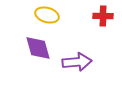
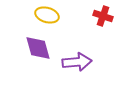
red cross: rotated 18 degrees clockwise
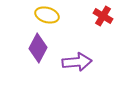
red cross: rotated 12 degrees clockwise
purple diamond: rotated 44 degrees clockwise
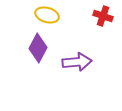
red cross: rotated 12 degrees counterclockwise
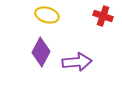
purple diamond: moved 3 px right, 4 px down
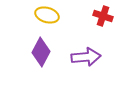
purple arrow: moved 9 px right, 5 px up
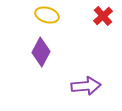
red cross: rotated 30 degrees clockwise
purple arrow: moved 29 px down
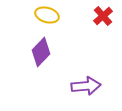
purple diamond: rotated 16 degrees clockwise
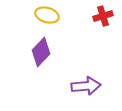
red cross: rotated 24 degrees clockwise
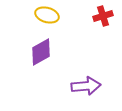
purple diamond: rotated 16 degrees clockwise
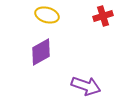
purple arrow: rotated 24 degrees clockwise
